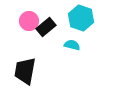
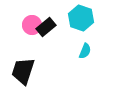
pink circle: moved 3 px right, 4 px down
cyan semicircle: moved 13 px right, 6 px down; rotated 98 degrees clockwise
black trapezoid: moved 2 px left; rotated 8 degrees clockwise
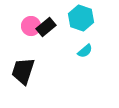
pink circle: moved 1 px left, 1 px down
cyan semicircle: rotated 28 degrees clockwise
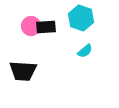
black rectangle: rotated 36 degrees clockwise
black trapezoid: rotated 104 degrees counterclockwise
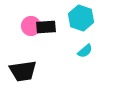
black trapezoid: rotated 12 degrees counterclockwise
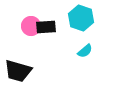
black trapezoid: moved 5 px left; rotated 24 degrees clockwise
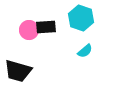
pink circle: moved 2 px left, 4 px down
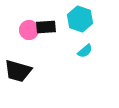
cyan hexagon: moved 1 px left, 1 px down
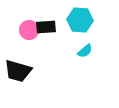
cyan hexagon: moved 1 px down; rotated 15 degrees counterclockwise
